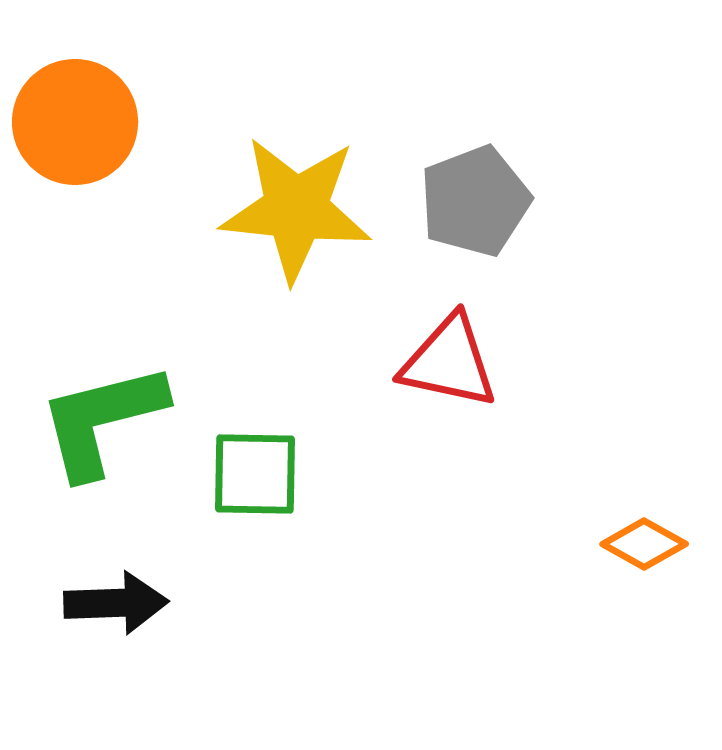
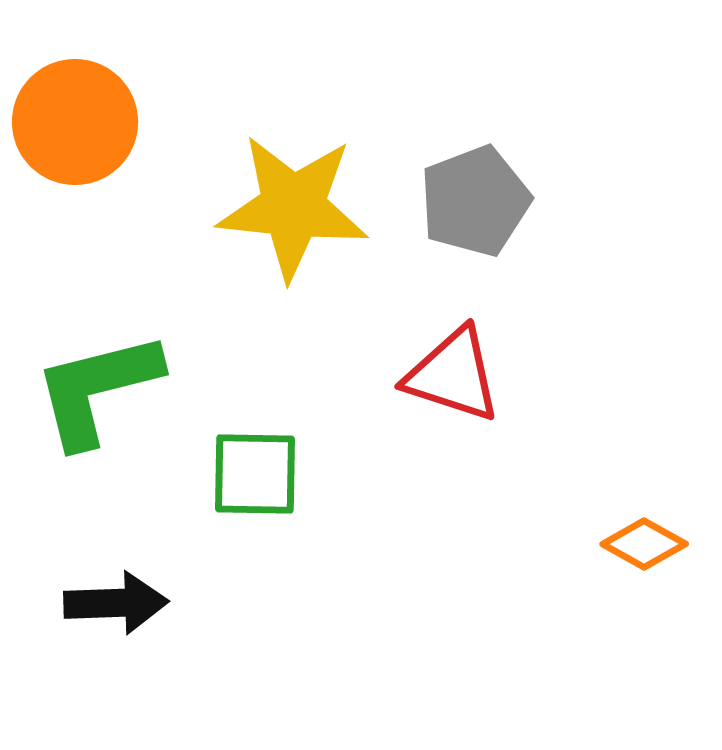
yellow star: moved 3 px left, 2 px up
red triangle: moved 4 px right, 13 px down; rotated 6 degrees clockwise
green L-shape: moved 5 px left, 31 px up
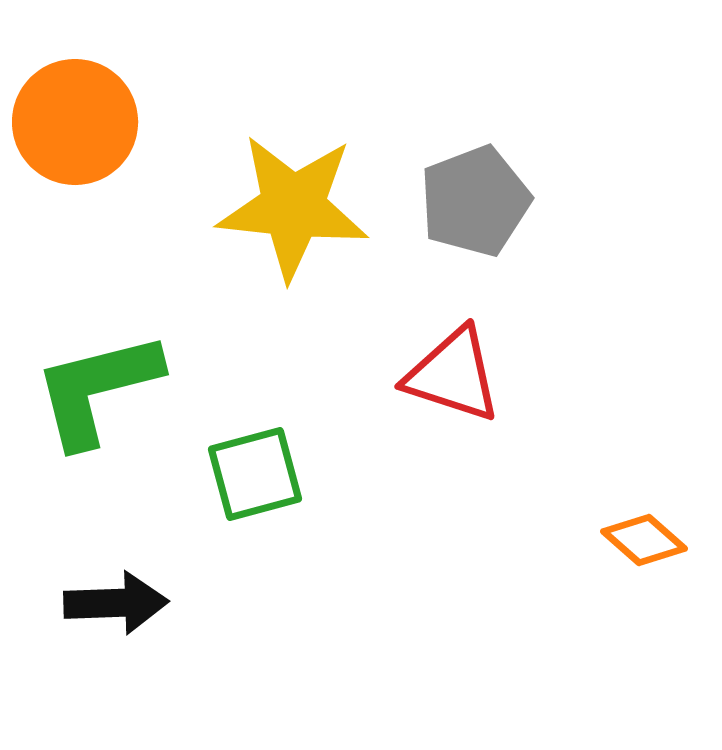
green square: rotated 16 degrees counterclockwise
orange diamond: moved 4 px up; rotated 12 degrees clockwise
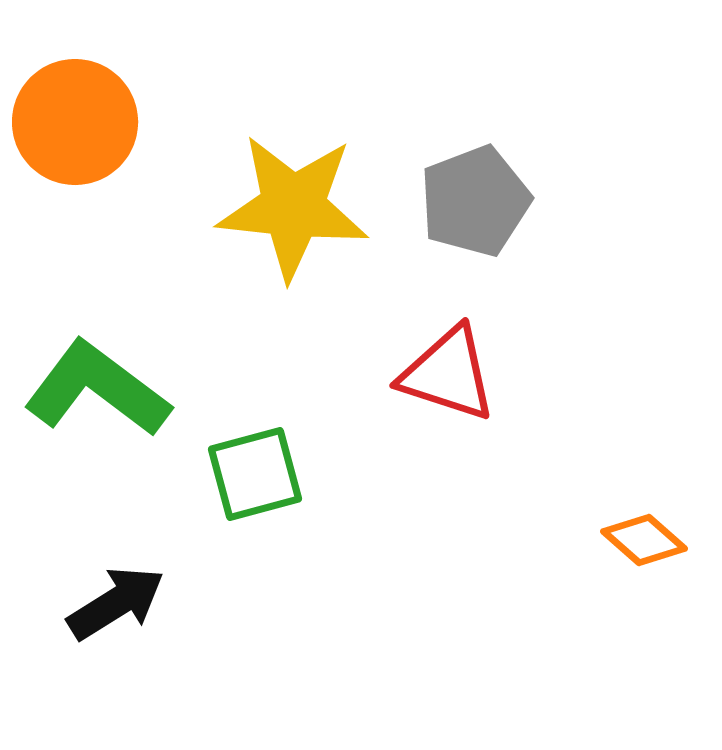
red triangle: moved 5 px left, 1 px up
green L-shape: rotated 51 degrees clockwise
black arrow: rotated 30 degrees counterclockwise
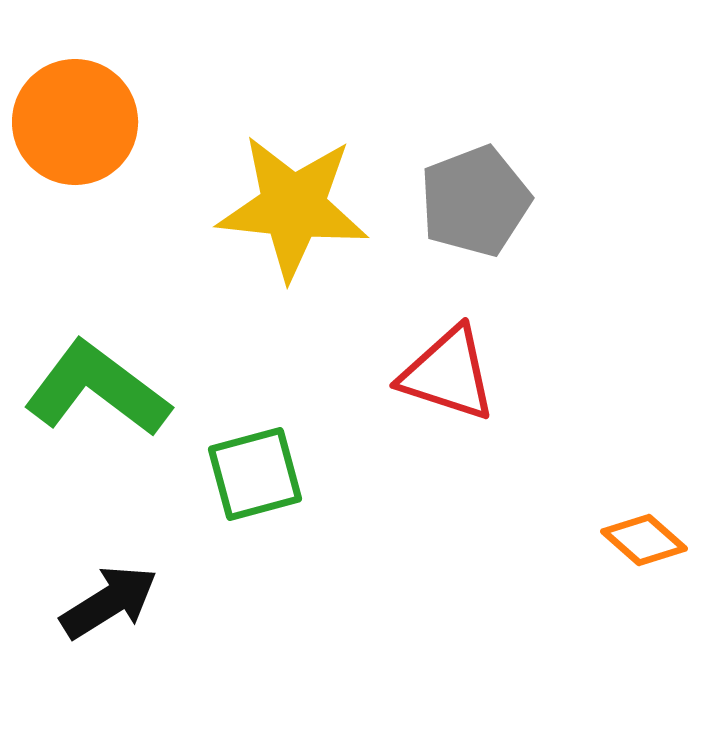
black arrow: moved 7 px left, 1 px up
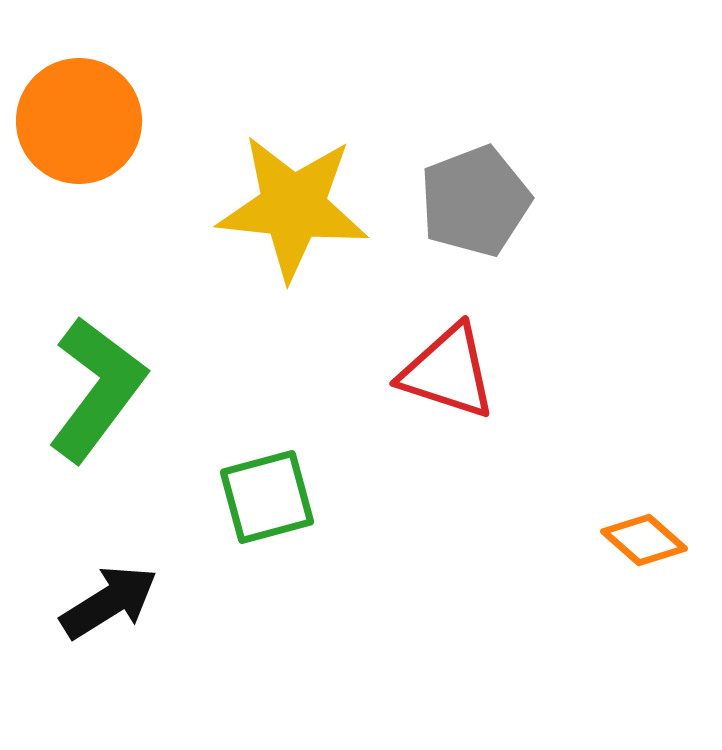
orange circle: moved 4 px right, 1 px up
red triangle: moved 2 px up
green L-shape: rotated 90 degrees clockwise
green square: moved 12 px right, 23 px down
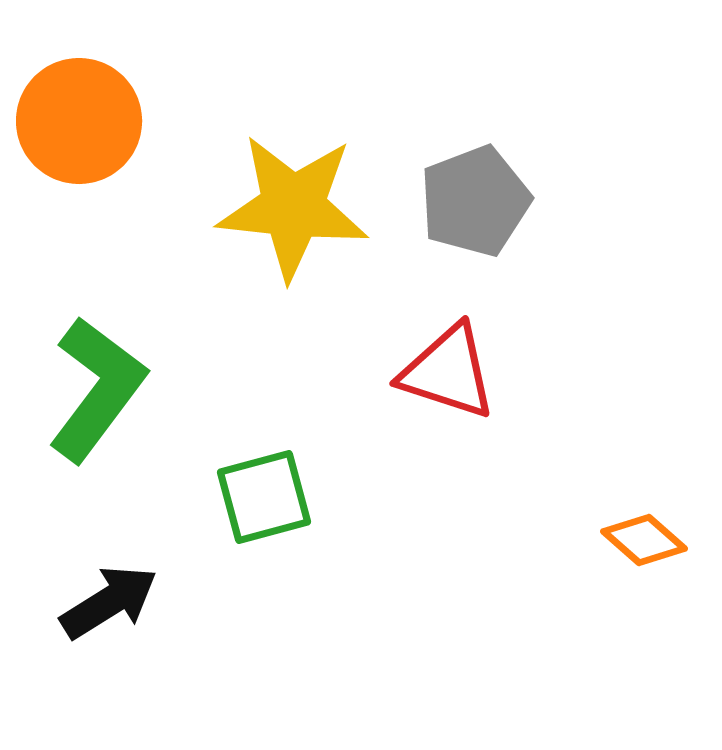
green square: moved 3 px left
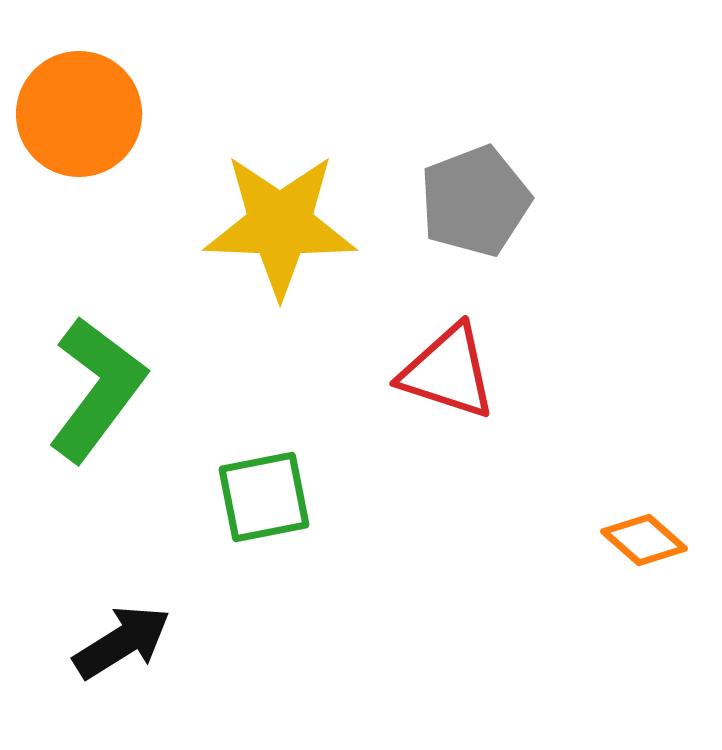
orange circle: moved 7 px up
yellow star: moved 13 px left, 18 px down; rotated 4 degrees counterclockwise
green square: rotated 4 degrees clockwise
black arrow: moved 13 px right, 40 px down
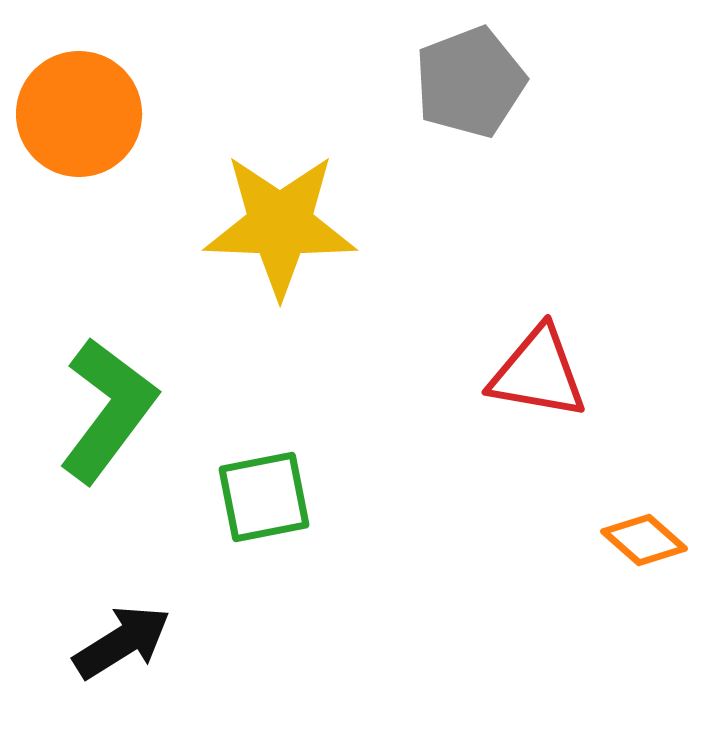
gray pentagon: moved 5 px left, 119 px up
red triangle: moved 90 px right, 1 px down; rotated 8 degrees counterclockwise
green L-shape: moved 11 px right, 21 px down
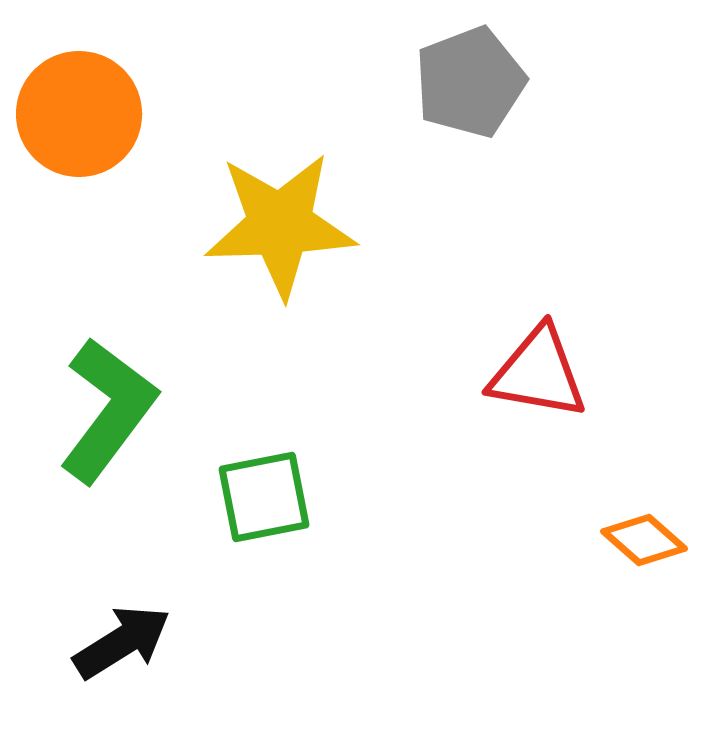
yellow star: rotated 4 degrees counterclockwise
